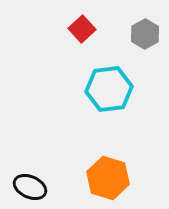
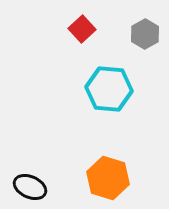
cyan hexagon: rotated 12 degrees clockwise
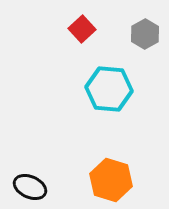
orange hexagon: moved 3 px right, 2 px down
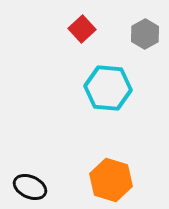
cyan hexagon: moved 1 px left, 1 px up
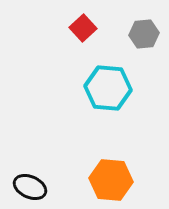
red square: moved 1 px right, 1 px up
gray hexagon: moved 1 px left; rotated 24 degrees clockwise
orange hexagon: rotated 12 degrees counterclockwise
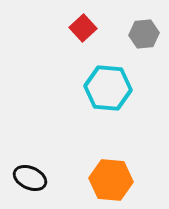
black ellipse: moved 9 px up
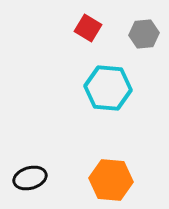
red square: moved 5 px right; rotated 16 degrees counterclockwise
black ellipse: rotated 40 degrees counterclockwise
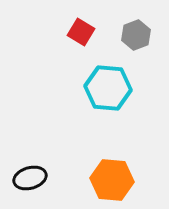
red square: moved 7 px left, 4 px down
gray hexagon: moved 8 px left, 1 px down; rotated 16 degrees counterclockwise
orange hexagon: moved 1 px right
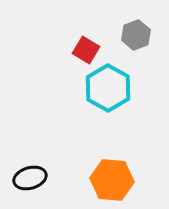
red square: moved 5 px right, 18 px down
cyan hexagon: rotated 24 degrees clockwise
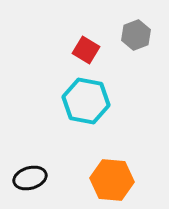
cyan hexagon: moved 22 px left, 13 px down; rotated 18 degrees counterclockwise
